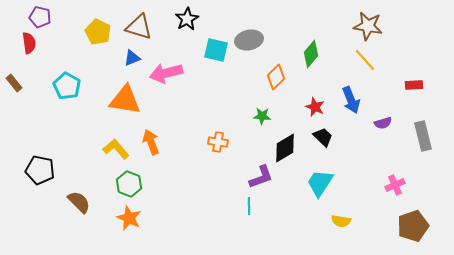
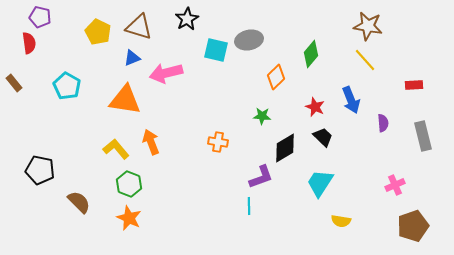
purple semicircle: rotated 78 degrees counterclockwise
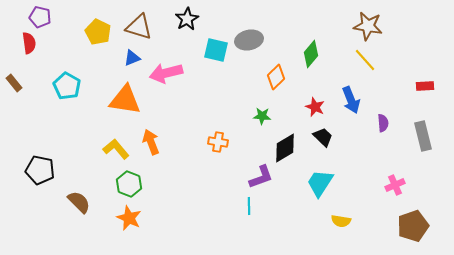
red rectangle: moved 11 px right, 1 px down
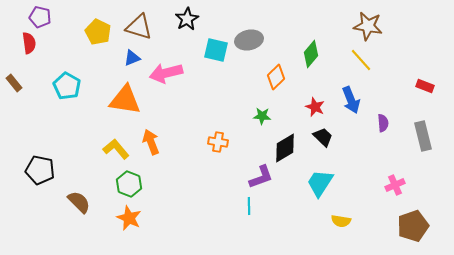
yellow line: moved 4 px left
red rectangle: rotated 24 degrees clockwise
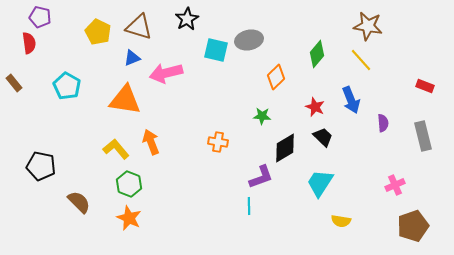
green diamond: moved 6 px right
black pentagon: moved 1 px right, 4 px up
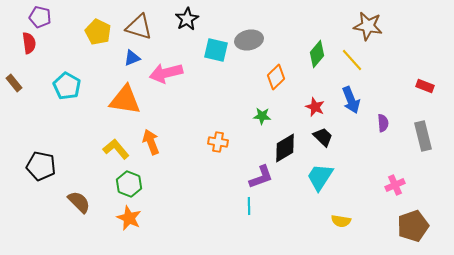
yellow line: moved 9 px left
cyan trapezoid: moved 6 px up
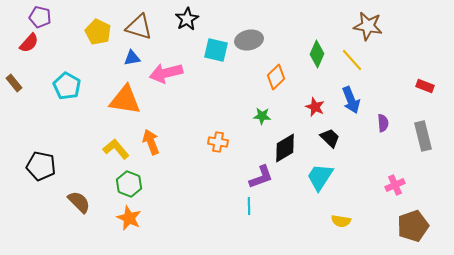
red semicircle: rotated 50 degrees clockwise
green diamond: rotated 16 degrees counterclockwise
blue triangle: rotated 12 degrees clockwise
black trapezoid: moved 7 px right, 1 px down
